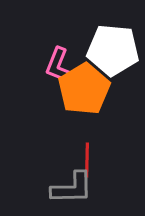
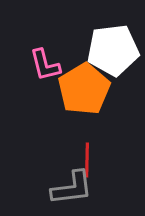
white pentagon: rotated 12 degrees counterclockwise
pink L-shape: moved 13 px left; rotated 36 degrees counterclockwise
gray L-shape: rotated 6 degrees counterclockwise
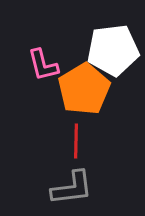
pink L-shape: moved 2 px left
red line: moved 11 px left, 19 px up
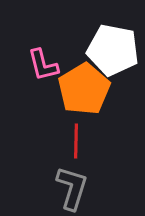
white pentagon: rotated 18 degrees clockwise
gray L-shape: rotated 66 degrees counterclockwise
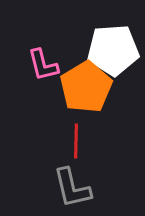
white pentagon: rotated 15 degrees counterclockwise
orange pentagon: moved 2 px right, 2 px up
gray L-shape: rotated 150 degrees clockwise
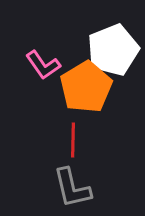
white pentagon: rotated 18 degrees counterclockwise
pink L-shape: rotated 21 degrees counterclockwise
red line: moved 3 px left, 1 px up
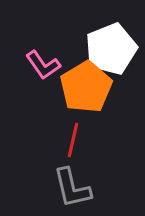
white pentagon: moved 2 px left, 1 px up
red line: rotated 12 degrees clockwise
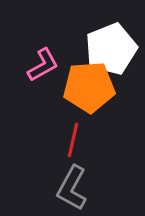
pink L-shape: rotated 84 degrees counterclockwise
orange pentagon: moved 3 px right; rotated 27 degrees clockwise
gray L-shape: rotated 42 degrees clockwise
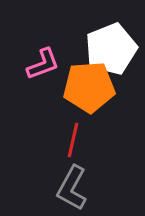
pink L-shape: moved 1 px up; rotated 9 degrees clockwise
